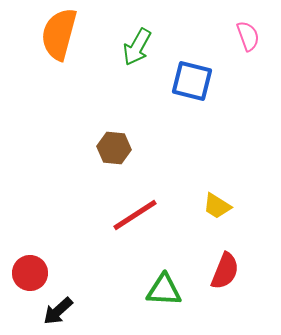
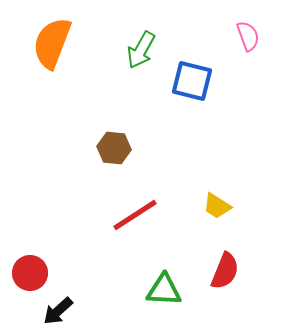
orange semicircle: moved 7 px left, 9 px down; rotated 6 degrees clockwise
green arrow: moved 4 px right, 3 px down
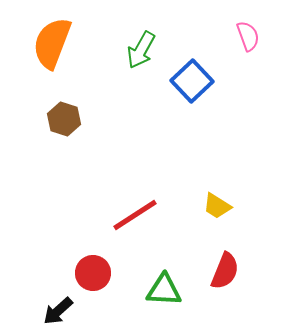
blue square: rotated 33 degrees clockwise
brown hexagon: moved 50 px left, 29 px up; rotated 12 degrees clockwise
red circle: moved 63 px right
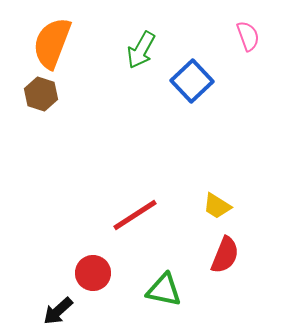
brown hexagon: moved 23 px left, 25 px up
red semicircle: moved 16 px up
green triangle: rotated 9 degrees clockwise
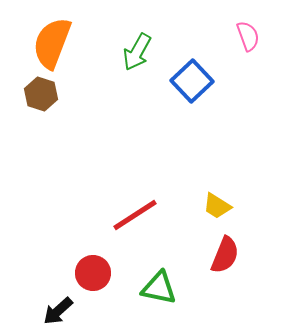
green arrow: moved 4 px left, 2 px down
green triangle: moved 5 px left, 2 px up
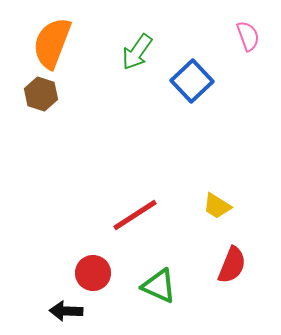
green arrow: rotated 6 degrees clockwise
red semicircle: moved 7 px right, 10 px down
green triangle: moved 2 px up; rotated 12 degrees clockwise
black arrow: moved 8 px right; rotated 44 degrees clockwise
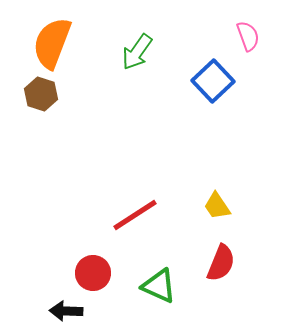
blue square: moved 21 px right
yellow trapezoid: rotated 24 degrees clockwise
red semicircle: moved 11 px left, 2 px up
